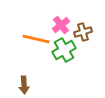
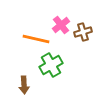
green cross: moved 13 px left, 15 px down
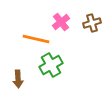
pink cross: moved 3 px up
brown cross: moved 9 px right, 9 px up
brown arrow: moved 6 px left, 6 px up
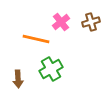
brown cross: moved 1 px left, 1 px up
green cross: moved 4 px down
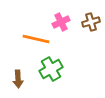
pink cross: rotated 12 degrees clockwise
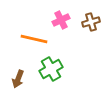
pink cross: moved 2 px up
orange line: moved 2 px left
brown arrow: rotated 24 degrees clockwise
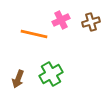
orange line: moved 5 px up
green cross: moved 5 px down
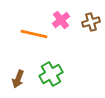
pink cross: rotated 12 degrees counterclockwise
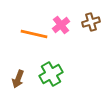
pink cross: moved 5 px down
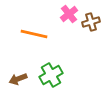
pink cross: moved 8 px right, 11 px up
green cross: moved 1 px down
brown arrow: rotated 48 degrees clockwise
